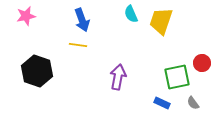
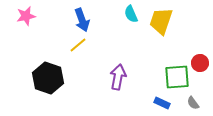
yellow line: rotated 48 degrees counterclockwise
red circle: moved 2 px left
black hexagon: moved 11 px right, 7 px down
green square: rotated 8 degrees clockwise
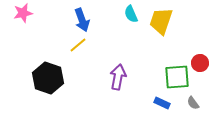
pink star: moved 3 px left, 3 px up
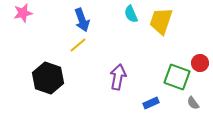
green square: rotated 24 degrees clockwise
blue rectangle: moved 11 px left; rotated 49 degrees counterclockwise
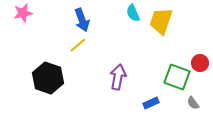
cyan semicircle: moved 2 px right, 1 px up
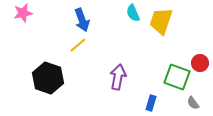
blue rectangle: rotated 49 degrees counterclockwise
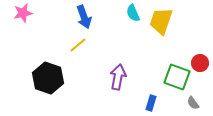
blue arrow: moved 2 px right, 3 px up
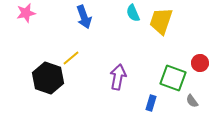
pink star: moved 3 px right
yellow line: moved 7 px left, 13 px down
green square: moved 4 px left, 1 px down
gray semicircle: moved 1 px left, 2 px up
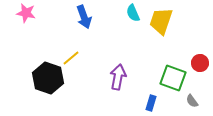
pink star: rotated 24 degrees clockwise
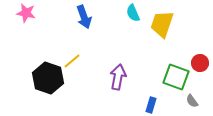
yellow trapezoid: moved 1 px right, 3 px down
yellow line: moved 1 px right, 3 px down
green square: moved 3 px right, 1 px up
blue rectangle: moved 2 px down
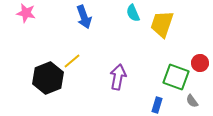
black hexagon: rotated 20 degrees clockwise
blue rectangle: moved 6 px right
